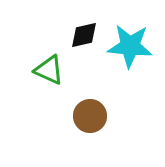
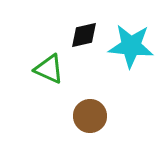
cyan star: moved 1 px right
green triangle: moved 1 px up
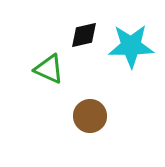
cyan star: rotated 6 degrees counterclockwise
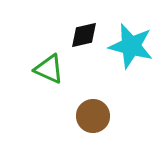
cyan star: rotated 15 degrees clockwise
brown circle: moved 3 px right
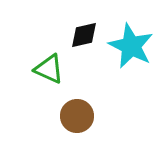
cyan star: rotated 12 degrees clockwise
brown circle: moved 16 px left
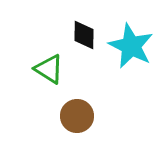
black diamond: rotated 76 degrees counterclockwise
green triangle: rotated 8 degrees clockwise
